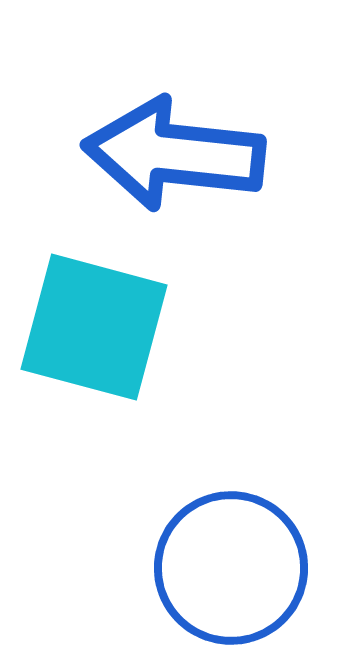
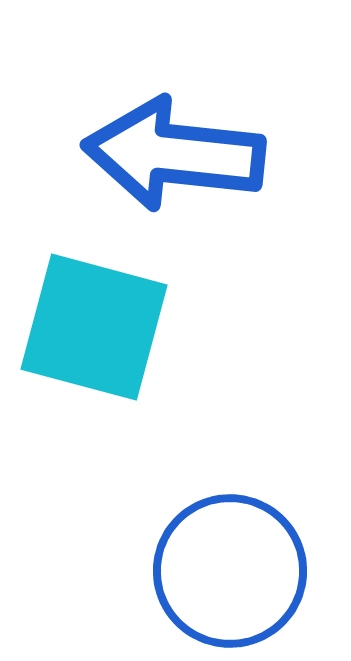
blue circle: moved 1 px left, 3 px down
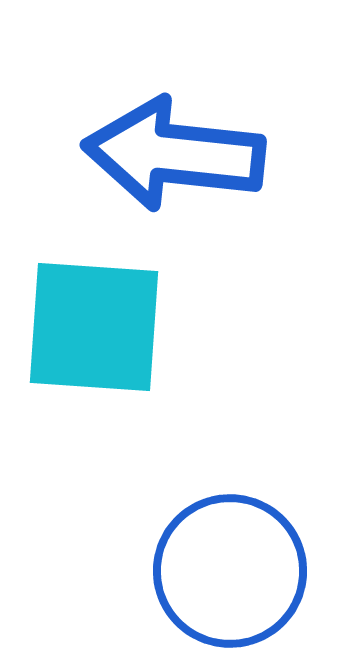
cyan square: rotated 11 degrees counterclockwise
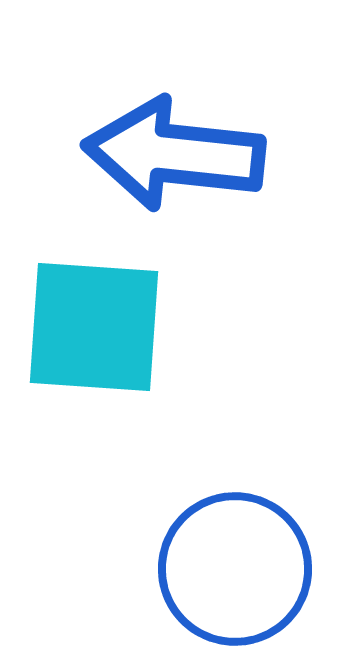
blue circle: moved 5 px right, 2 px up
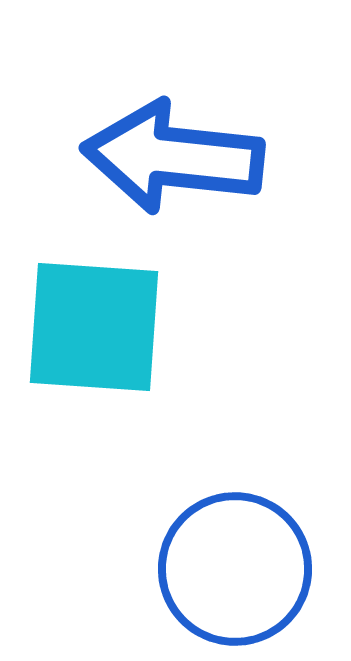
blue arrow: moved 1 px left, 3 px down
